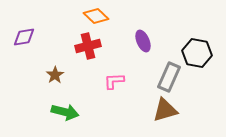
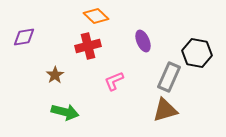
pink L-shape: rotated 20 degrees counterclockwise
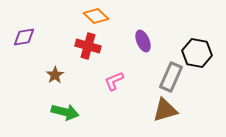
red cross: rotated 30 degrees clockwise
gray rectangle: moved 2 px right
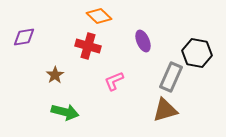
orange diamond: moved 3 px right
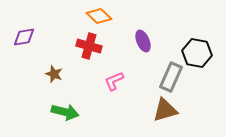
red cross: moved 1 px right
brown star: moved 1 px left, 1 px up; rotated 18 degrees counterclockwise
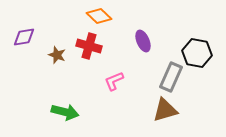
brown star: moved 3 px right, 19 px up
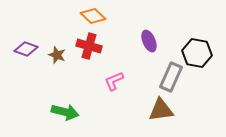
orange diamond: moved 6 px left
purple diamond: moved 2 px right, 12 px down; rotated 30 degrees clockwise
purple ellipse: moved 6 px right
brown triangle: moved 4 px left; rotated 8 degrees clockwise
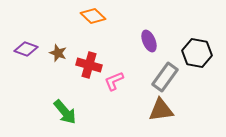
red cross: moved 19 px down
brown star: moved 1 px right, 2 px up
gray rectangle: moved 6 px left; rotated 12 degrees clockwise
green arrow: rotated 36 degrees clockwise
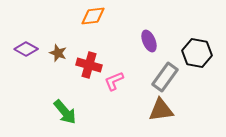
orange diamond: rotated 50 degrees counterclockwise
purple diamond: rotated 10 degrees clockwise
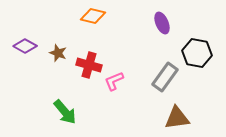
orange diamond: rotated 20 degrees clockwise
purple ellipse: moved 13 px right, 18 px up
purple diamond: moved 1 px left, 3 px up
brown triangle: moved 16 px right, 8 px down
